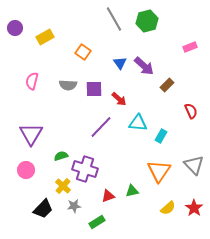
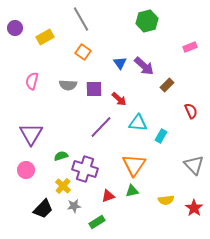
gray line: moved 33 px left
orange triangle: moved 25 px left, 6 px up
yellow semicircle: moved 2 px left, 8 px up; rotated 35 degrees clockwise
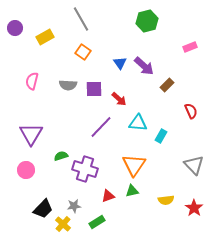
yellow cross: moved 38 px down
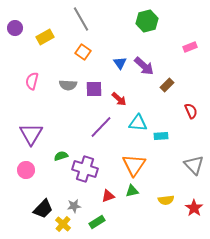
cyan rectangle: rotated 56 degrees clockwise
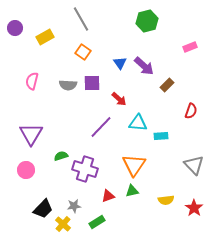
purple square: moved 2 px left, 6 px up
red semicircle: rotated 42 degrees clockwise
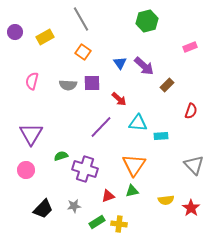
purple circle: moved 4 px down
red star: moved 3 px left
yellow cross: moved 56 px right; rotated 35 degrees counterclockwise
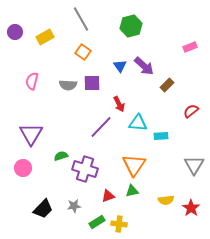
green hexagon: moved 16 px left, 5 px down
blue triangle: moved 3 px down
red arrow: moved 5 px down; rotated 21 degrees clockwise
red semicircle: rotated 147 degrees counterclockwise
gray triangle: rotated 15 degrees clockwise
pink circle: moved 3 px left, 2 px up
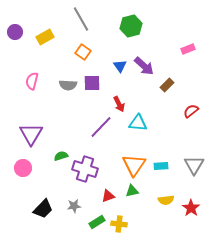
pink rectangle: moved 2 px left, 2 px down
cyan rectangle: moved 30 px down
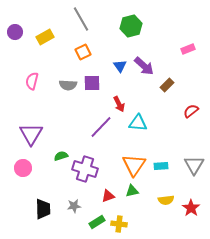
orange square: rotated 28 degrees clockwise
black trapezoid: rotated 45 degrees counterclockwise
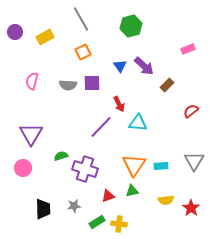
gray triangle: moved 4 px up
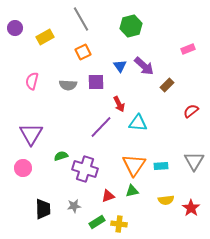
purple circle: moved 4 px up
purple square: moved 4 px right, 1 px up
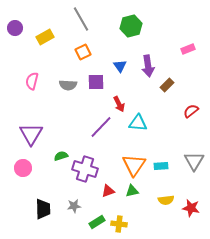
purple arrow: moved 4 px right; rotated 40 degrees clockwise
red triangle: moved 5 px up
red star: rotated 24 degrees counterclockwise
